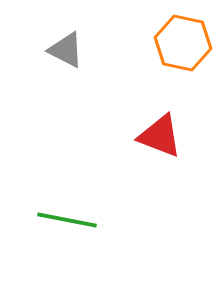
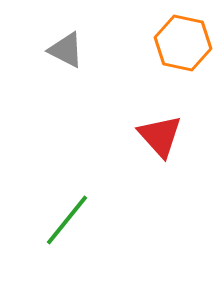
red triangle: rotated 27 degrees clockwise
green line: rotated 62 degrees counterclockwise
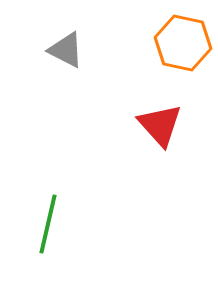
red triangle: moved 11 px up
green line: moved 19 px left, 4 px down; rotated 26 degrees counterclockwise
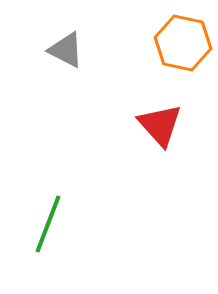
green line: rotated 8 degrees clockwise
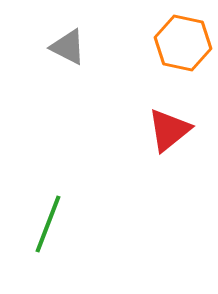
gray triangle: moved 2 px right, 3 px up
red triangle: moved 9 px right, 5 px down; rotated 33 degrees clockwise
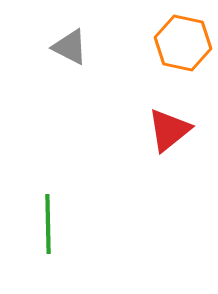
gray triangle: moved 2 px right
green line: rotated 22 degrees counterclockwise
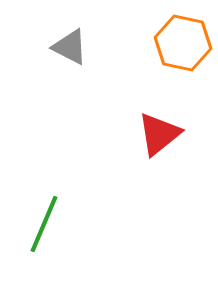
red triangle: moved 10 px left, 4 px down
green line: moved 4 px left; rotated 24 degrees clockwise
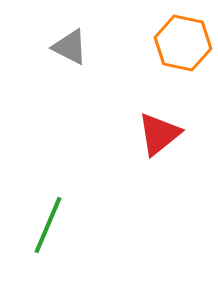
green line: moved 4 px right, 1 px down
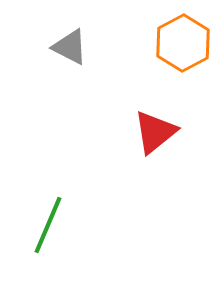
orange hexagon: rotated 20 degrees clockwise
red triangle: moved 4 px left, 2 px up
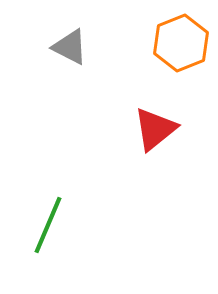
orange hexagon: moved 2 px left; rotated 6 degrees clockwise
red triangle: moved 3 px up
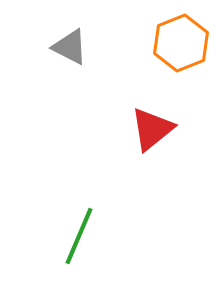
red triangle: moved 3 px left
green line: moved 31 px right, 11 px down
